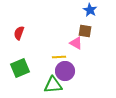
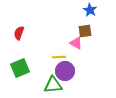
brown square: rotated 16 degrees counterclockwise
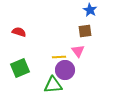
red semicircle: moved 1 px up; rotated 88 degrees clockwise
pink triangle: moved 2 px right, 8 px down; rotated 24 degrees clockwise
purple circle: moved 1 px up
